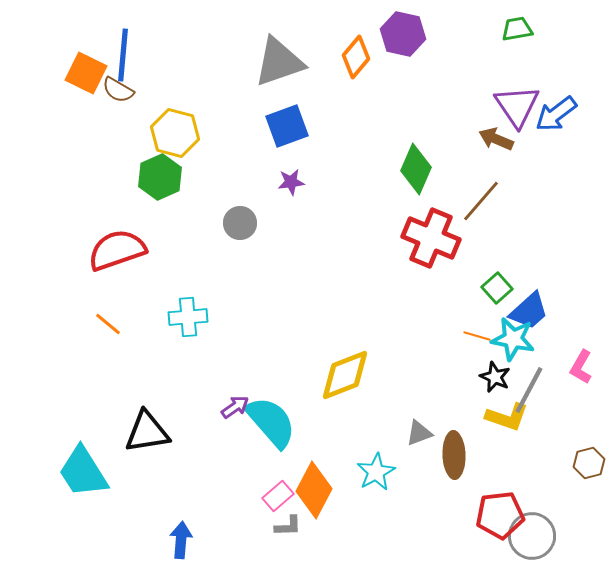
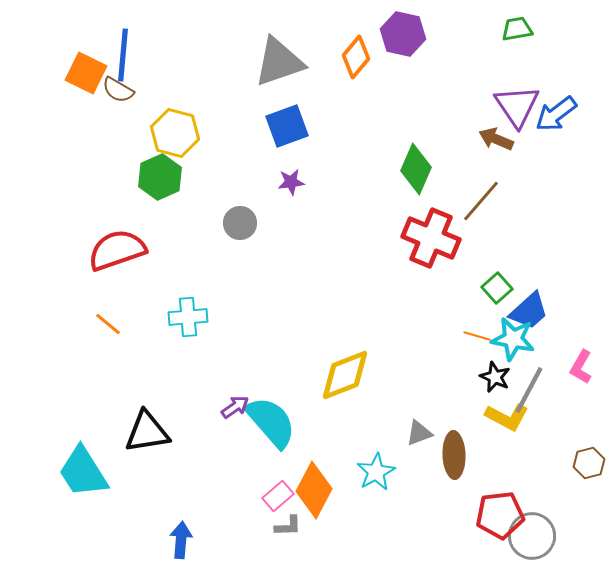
yellow L-shape at (507, 417): rotated 9 degrees clockwise
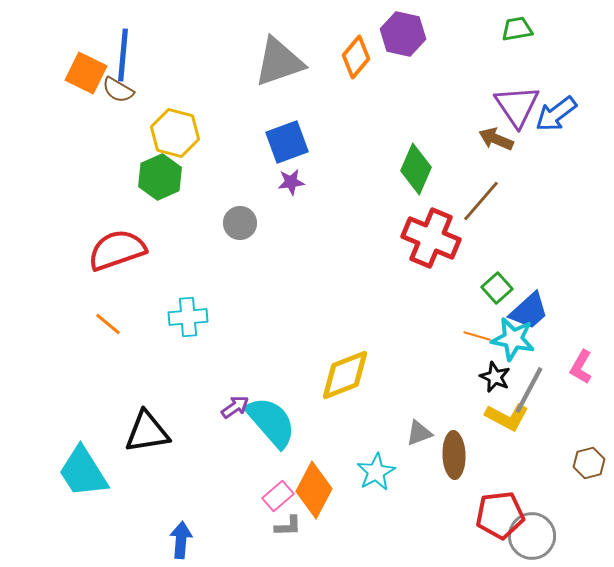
blue square at (287, 126): moved 16 px down
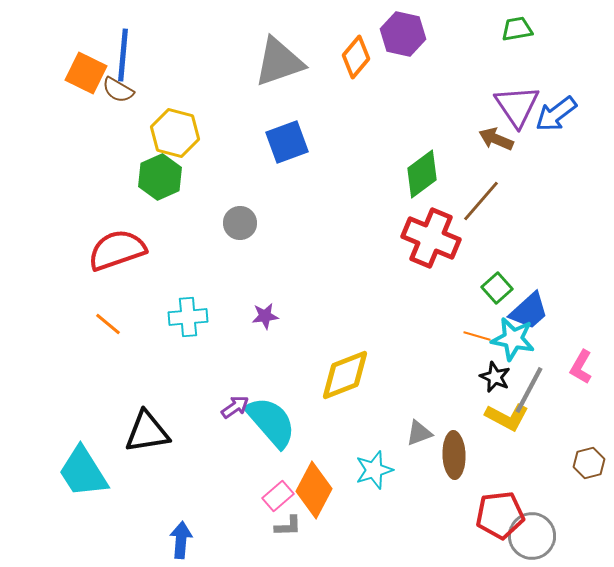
green diamond at (416, 169): moved 6 px right, 5 px down; rotated 30 degrees clockwise
purple star at (291, 182): moved 26 px left, 134 px down
cyan star at (376, 472): moved 2 px left, 2 px up; rotated 12 degrees clockwise
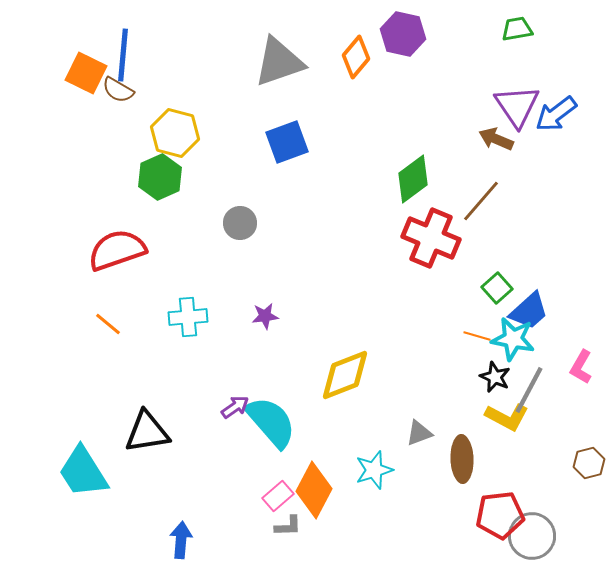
green diamond at (422, 174): moved 9 px left, 5 px down
brown ellipse at (454, 455): moved 8 px right, 4 px down
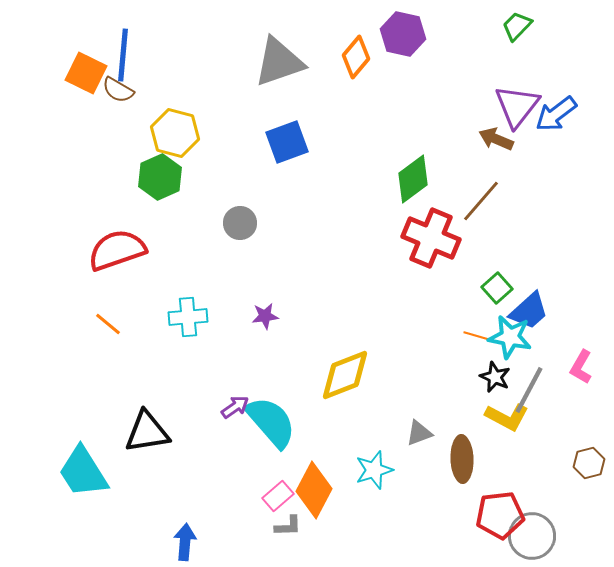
green trapezoid at (517, 29): moved 3 px up; rotated 36 degrees counterclockwise
purple triangle at (517, 106): rotated 12 degrees clockwise
cyan star at (513, 339): moved 3 px left, 2 px up
blue arrow at (181, 540): moved 4 px right, 2 px down
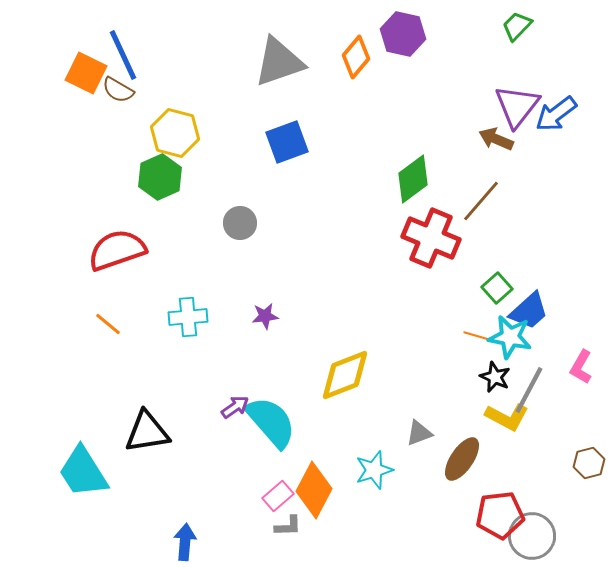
blue line at (123, 55): rotated 30 degrees counterclockwise
brown ellipse at (462, 459): rotated 36 degrees clockwise
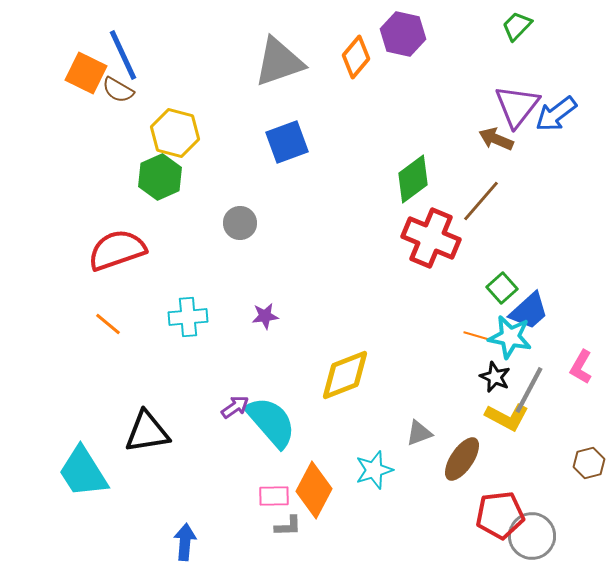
green square at (497, 288): moved 5 px right
pink rectangle at (278, 496): moved 4 px left; rotated 40 degrees clockwise
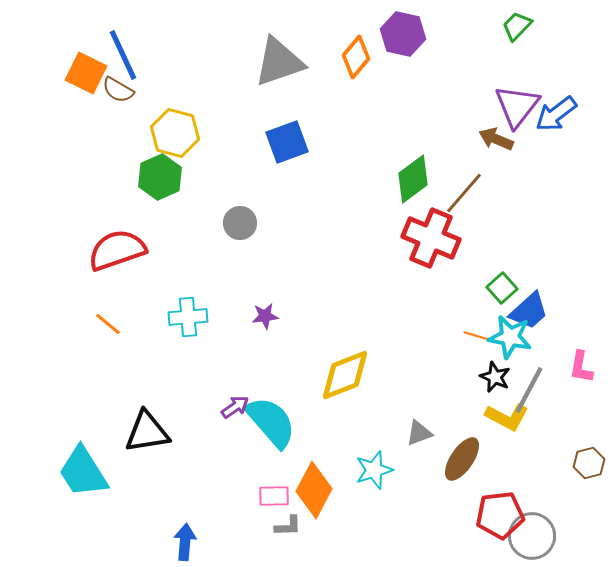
brown line at (481, 201): moved 17 px left, 8 px up
pink L-shape at (581, 367): rotated 20 degrees counterclockwise
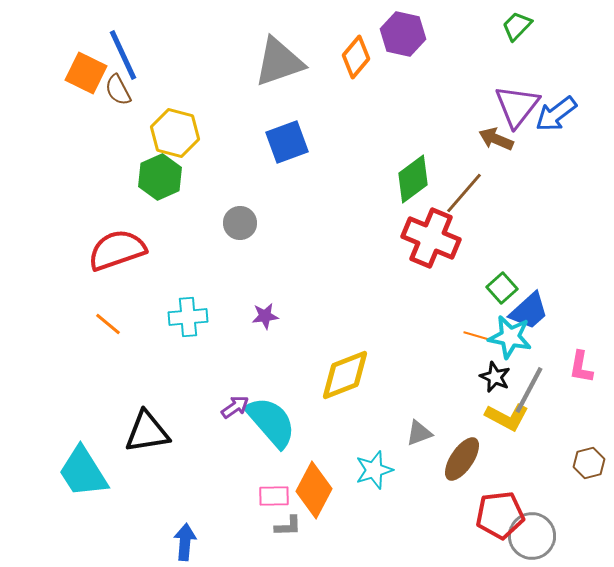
brown semicircle at (118, 90): rotated 32 degrees clockwise
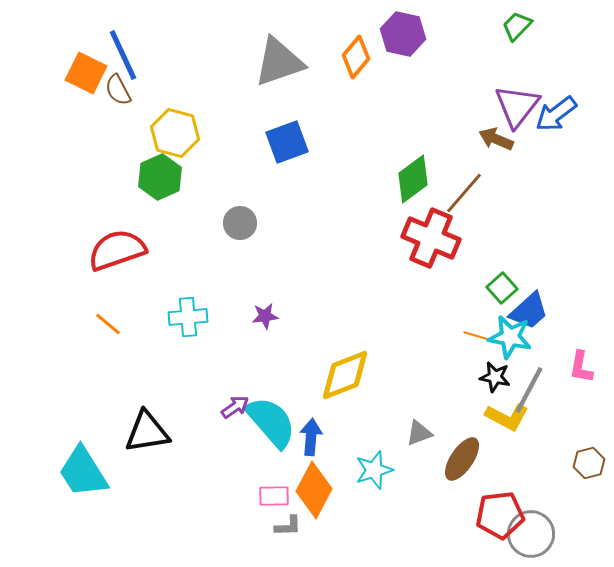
black star at (495, 377): rotated 12 degrees counterclockwise
gray circle at (532, 536): moved 1 px left, 2 px up
blue arrow at (185, 542): moved 126 px right, 105 px up
